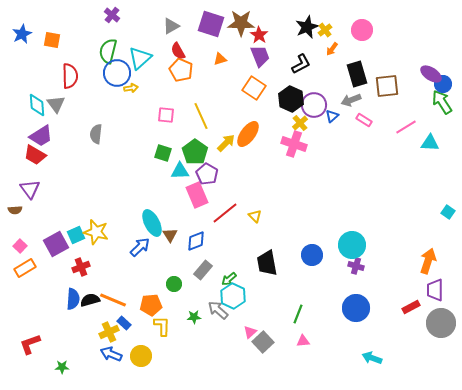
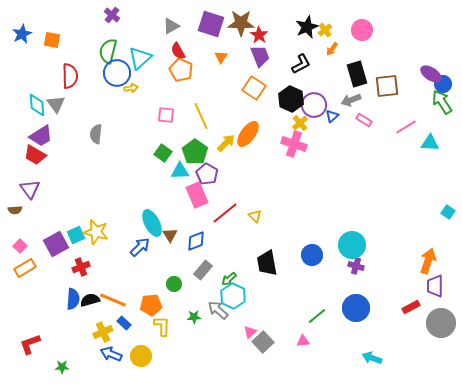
orange triangle at (220, 59): moved 1 px right, 2 px up; rotated 40 degrees counterclockwise
green square at (163, 153): rotated 18 degrees clockwise
purple trapezoid at (435, 290): moved 4 px up
green line at (298, 314): moved 19 px right, 2 px down; rotated 30 degrees clockwise
yellow cross at (109, 332): moved 6 px left
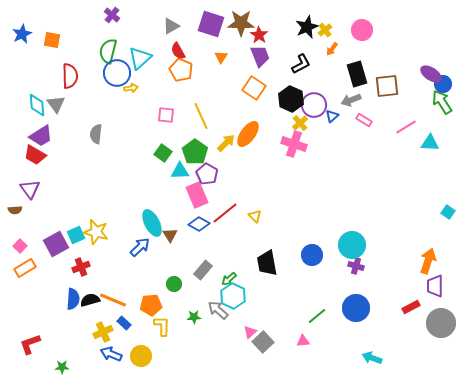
blue diamond at (196, 241): moved 3 px right, 17 px up; rotated 50 degrees clockwise
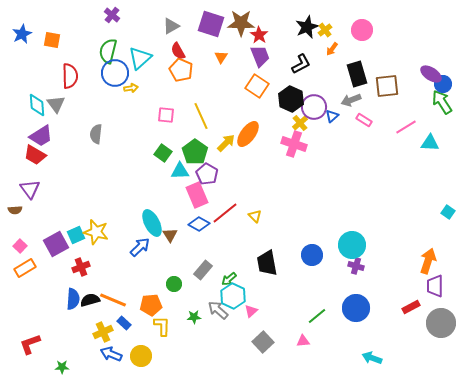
blue circle at (117, 73): moved 2 px left
orange square at (254, 88): moved 3 px right, 2 px up
purple circle at (314, 105): moved 2 px down
pink triangle at (250, 332): moved 1 px right, 21 px up
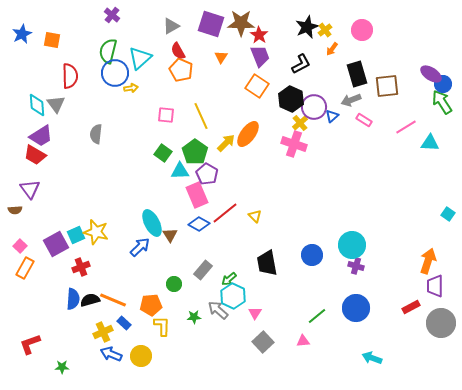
cyan square at (448, 212): moved 2 px down
orange rectangle at (25, 268): rotated 30 degrees counterclockwise
pink triangle at (251, 311): moved 4 px right, 2 px down; rotated 16 degrees counterclockwise
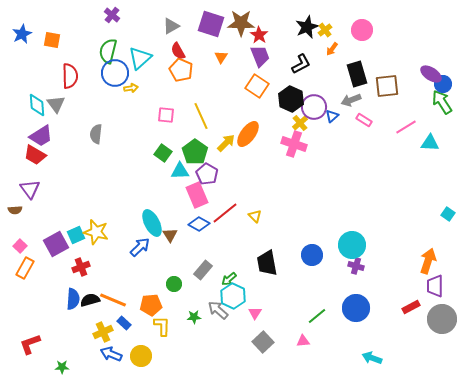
gray circle at (441, 323): moved 1 px right, 4 px up
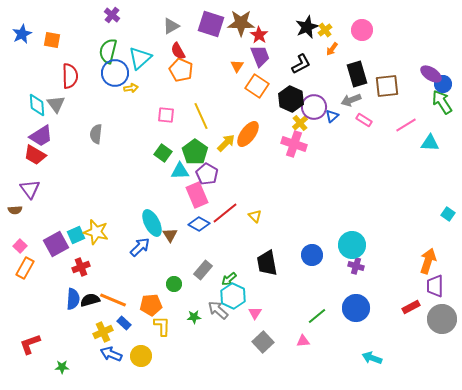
orange triangle at (221, 57): moved 16 px right, 9 px down
pink line at (406, 127): moved 2 px up
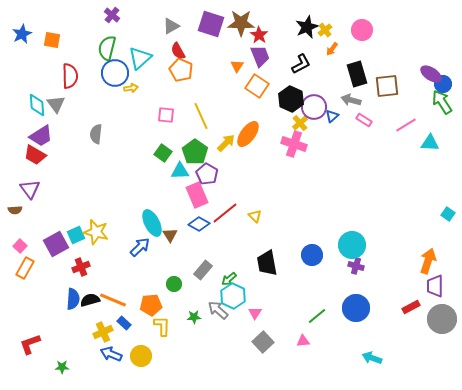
green semicircle at (108, 51): moved 1 px left, 3 px up
gray arrow at (351, 100): rotated 36 degrees clockwise
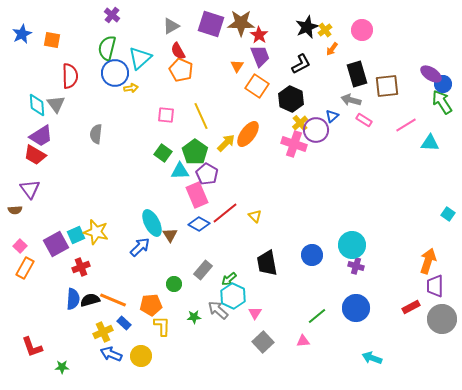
purple circle at (314, 107): moved 2 px right, 23 px down
red L-shape at (30, 344): moved 2 px right, 3 px down; rotated 90 degrees counterclockwise
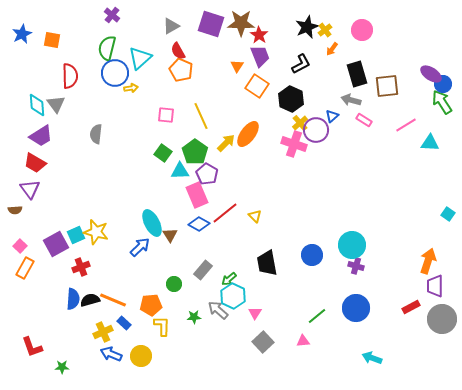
red trapezoid at (35, 155): moved 8 px down
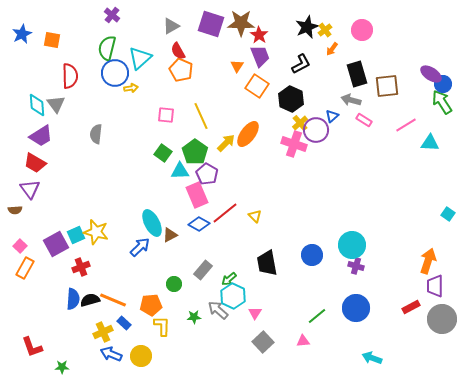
brown triangle at (170, 235): rotated 35 degrees clockwise
